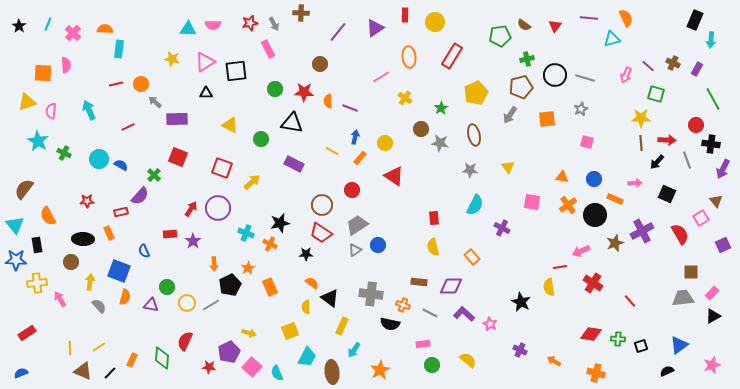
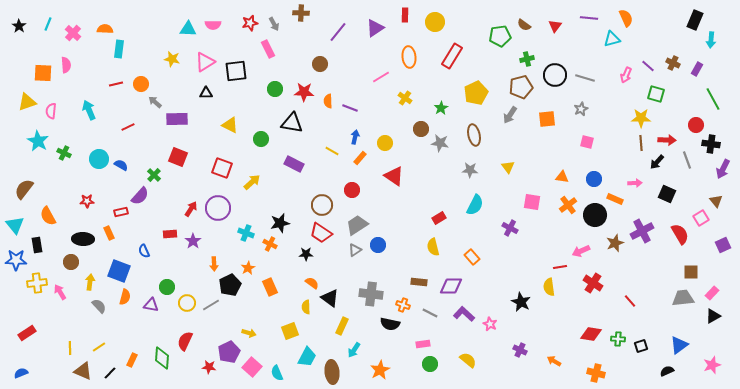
red rectangle at (434, 218): moved 5 px right; rotated 64 degrees clockwise
purple cross at (502, 228): moved 8 px right
pink arrow at (60, 299): moved 7 px up
green circle at (432, 365): moved 2 px left, 1 px up
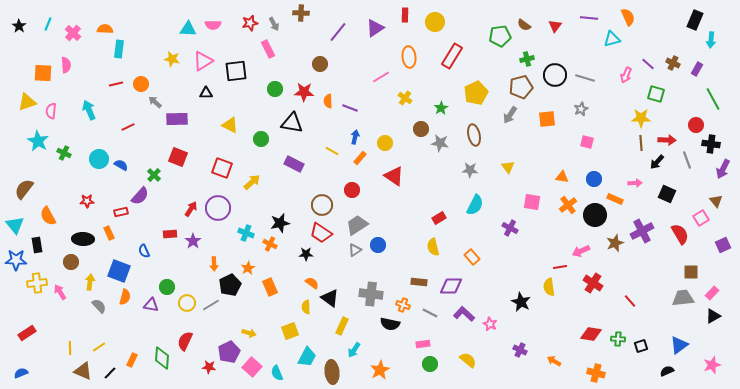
orange semicircle at (626, 18): moved 2 px right, 1 px up
pink triangle at (205, 62): moved 2 px left, 1 px up
purple line at (648, 66): moved 2 px up
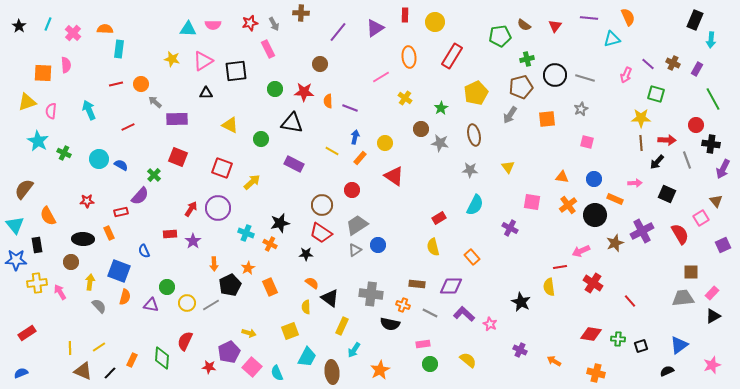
brown rectangle at (419, 282): moved 2 px left, 2 px down
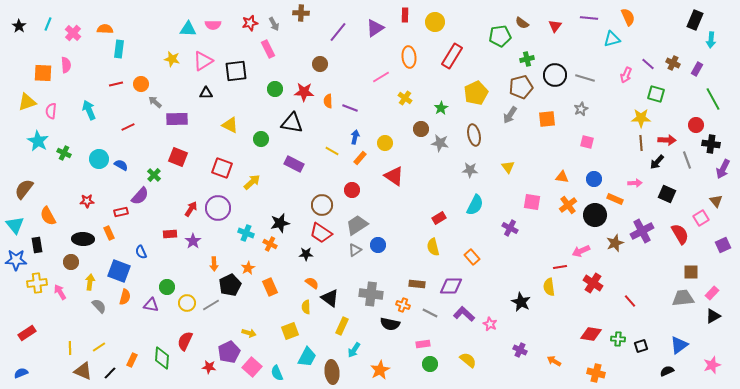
brown semicircle at (524, 25): moved 2 px left, 2 px up
blue semicircle at (144, 251): moved 3 px left, 1 px down
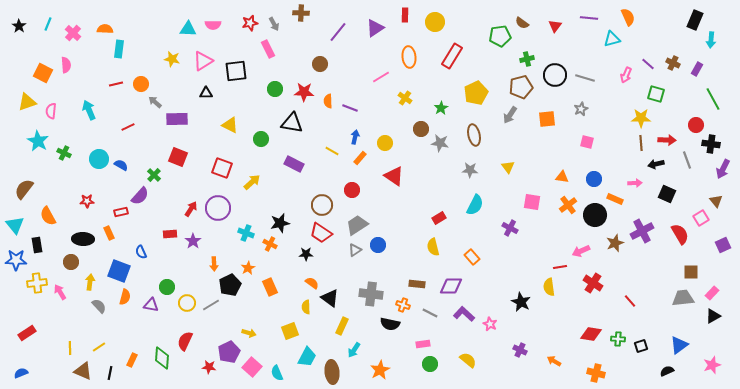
orange square at (43, 73): rotated 24 degrees clockwise
black arrow at (657, 162): moved 1 px left, 2 px down; rotated 35 degrees clockwise
black line at (110, 373): rotated 32 degrees counterclockwise
